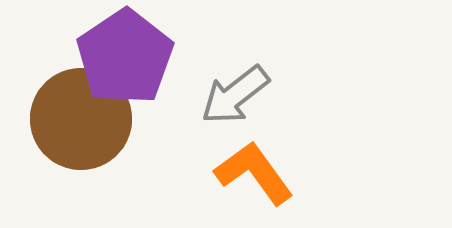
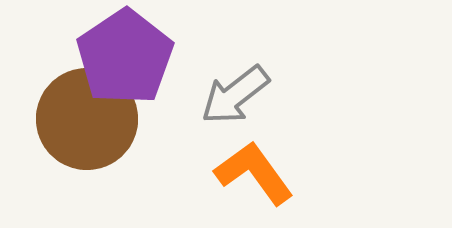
brown circle: moved 6 px right
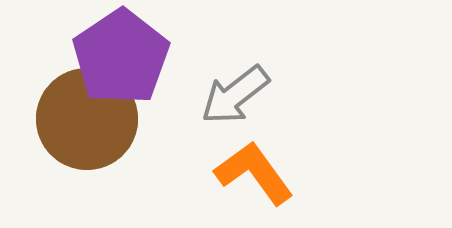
purple pentagon: moved 4 px left
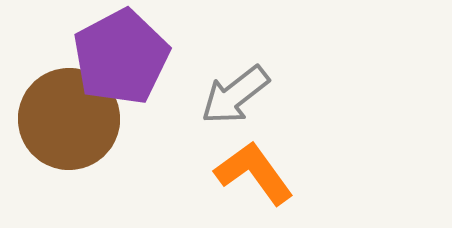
purple pentagon: rotated 6 degrees clockwise
brown circle: moved 18 px left
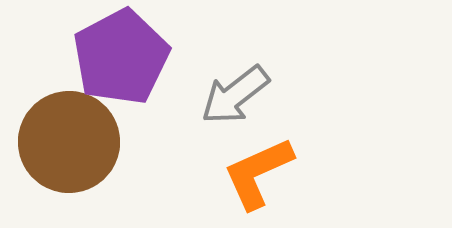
brown circle: moved 23 px down
orange L-shape: moved 4 px right; rotated 78 degrees counterclockwise
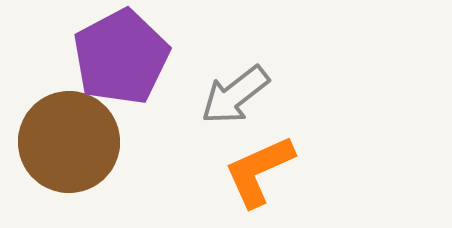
orange L-shape: moved 1 px right, 2 px up
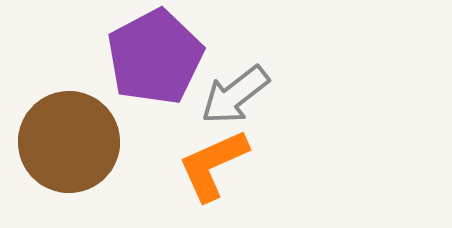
purple pentagon: moved 34 px right
orange L-shape: moved 46 px left, 6 px up
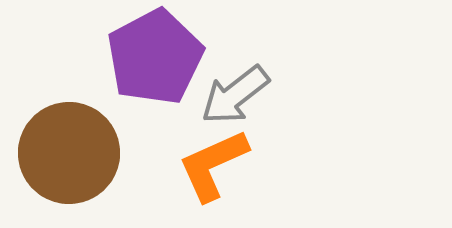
brown circle: moved 11 px down
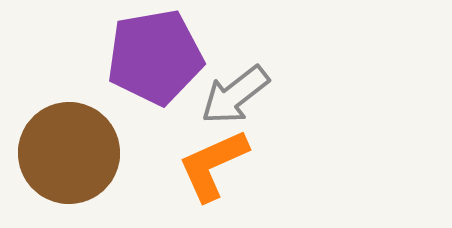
purple pentagon: rotated 18 degrees clockwise
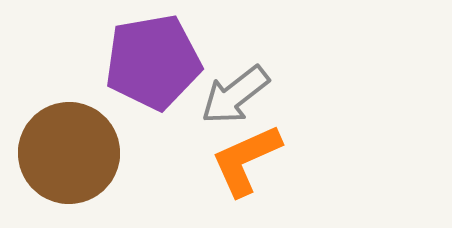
purple pentagon: moved 2 px left, 5 px down
orange L-shape: moved 33 px right, 5 px up
